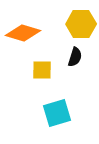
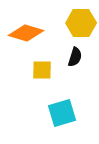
yellow hexagon: moved 1 px up
orange diamond: moved 3 px right
cyan square: moved 5 px right
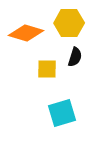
yellow hexagon: moved 12 px left
yellow square: moved 5 px right, 1 px up
